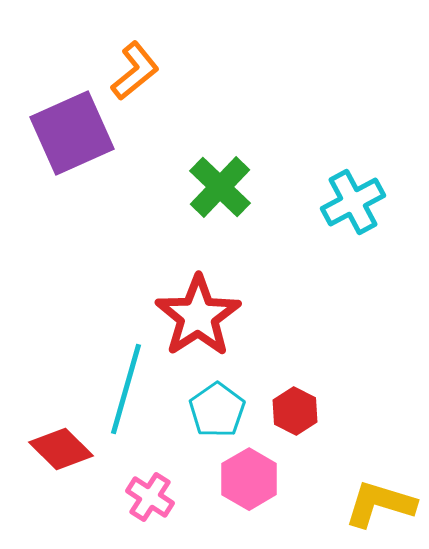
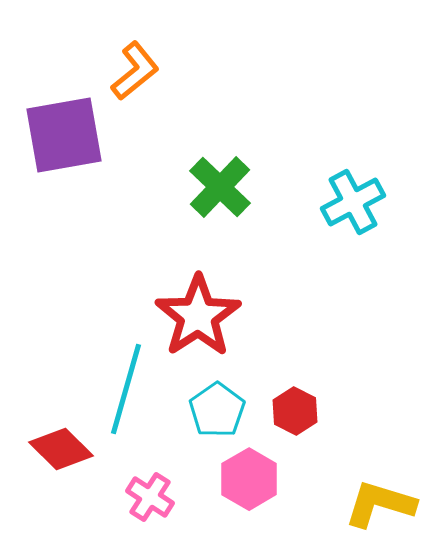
purple square: moved 8 px left, 2 px down; rotated 14 degrees clockwise
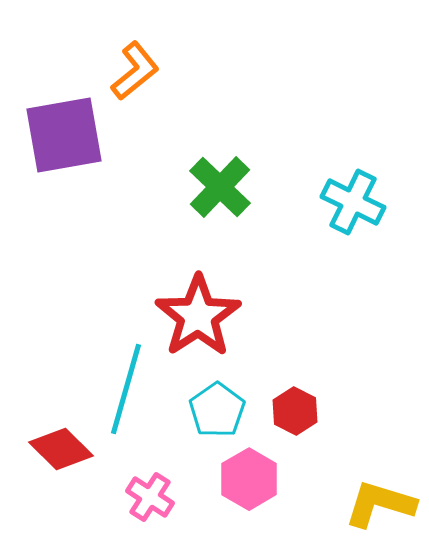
cyan cross: rotated 36 degrees counterclockwise
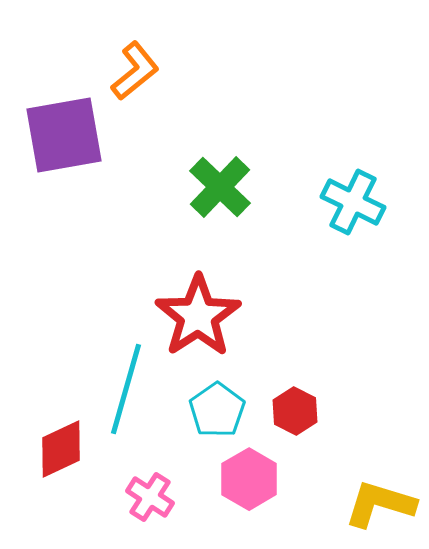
red diamond: rotated 70 degrees counterclockwise
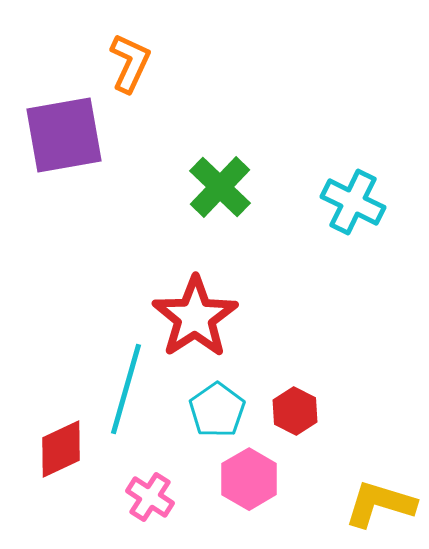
orange L-shape: moved 5 px left, 8 px up; rotated 26 degrees counterclockwise
red star: moved 3 px left, 1 px down
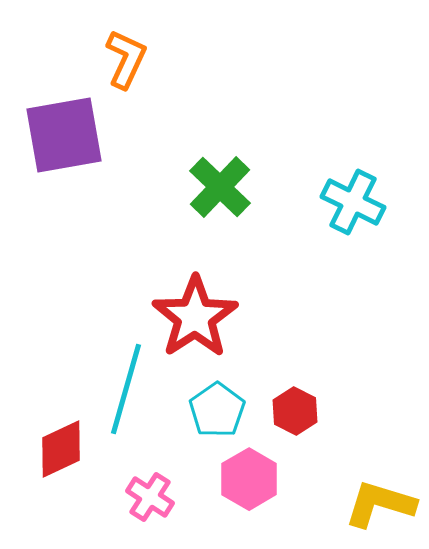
orange L-shape: moved 4 px left, 4 px up
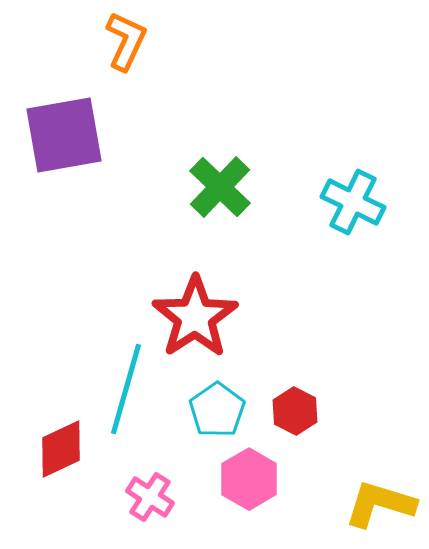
orange L-shape: moved 18 px up
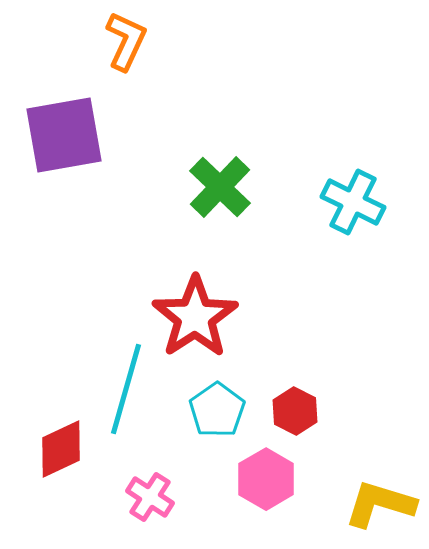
pink hexagon: moved 17 px right
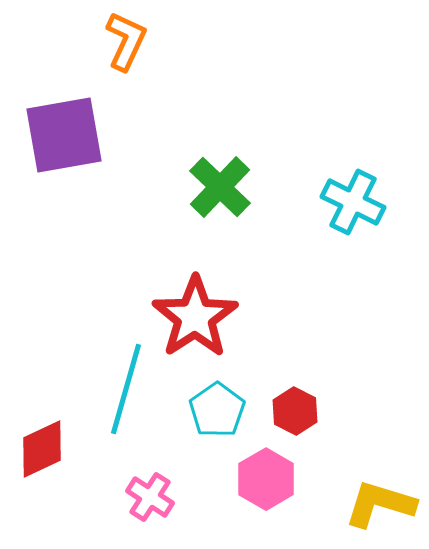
red diamond: moved 19 px left
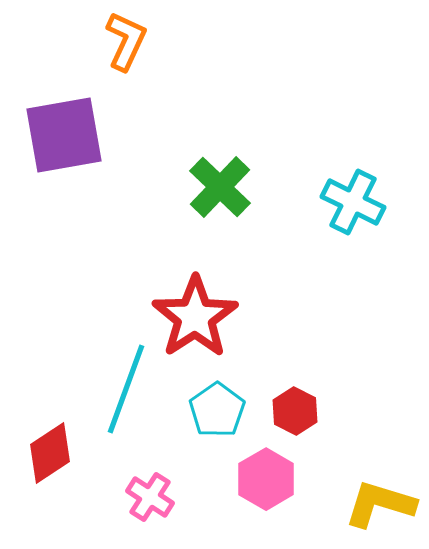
cyan line: rotated 4 degrees clockwise
red diamond: moved 8 px right, 4 px down; rotated 8 degrees counterclockwise
